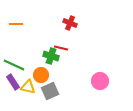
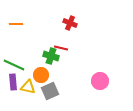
purple rectangle: rotated 28 degrees clockwise
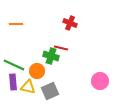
orange circle: moved 4 px left, 4 px up
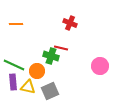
pink circle: moved 15 px up
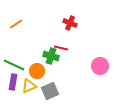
orange line: rotated 32 degrees counterclockwise
purple rectangle: rotated 14 degrees clockwise
yellow triangle: moved 1 px right, 1 px up; rotated 35 degrees counterclockwise
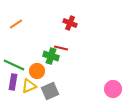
pink circle: moved 13 px right, 23 px down
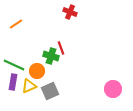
red cross: moved 11 px up
red line: rotated 56 degrees clockwise
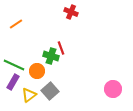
red cross: moved 1 px right
purple rectangle: rotated 21 degrees clockwise
yellow triangle: moved 9 px down; rotated 14 degrees counterclockwise
gray square: rotated 18 degrees counterclockwise
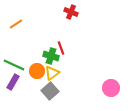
pink circle: moved 2 px left, 1 px up
yellow triangle: moved 23 px right, 22 px up
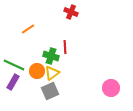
orange line: moved 12 px right, 5 px down
red line: moved 4 px right, 1 px up; rotated 16 degrees clockwise
gray square: rotated 18 degrees clockwise
